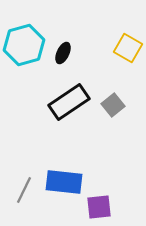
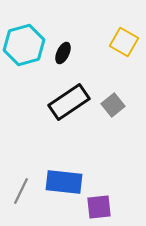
yellow square: moved 4 px left, 6 px up
gray line: moved 3 px left, 1 px down
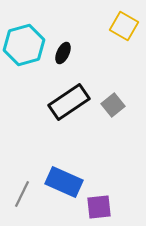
yellow square: moved 16 px up
blue rectangle: rotated 18 degrees clockwise
gray line: moved 1 px right, 3 px down
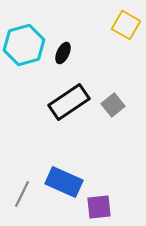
yellow square: moved 2 px right, 1 px up
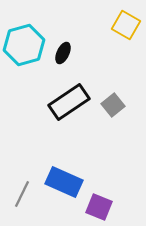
purple square: rotated 28 degrees clockwise
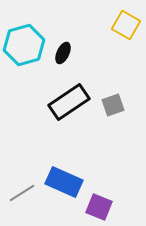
gray square: rotated 20 degrees clockwise
gray line: moved 1 px up; rotated 32 degrees clockwise
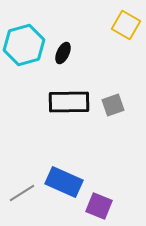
black rectangle: rotated 33 degrees clockwise
purple square: moved 1 px up
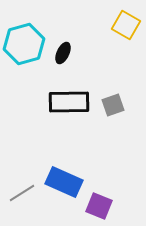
cyan hexagon: moved 1 px up
